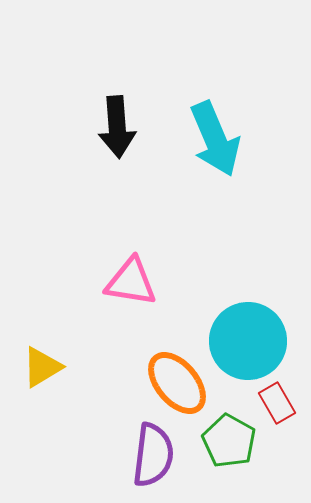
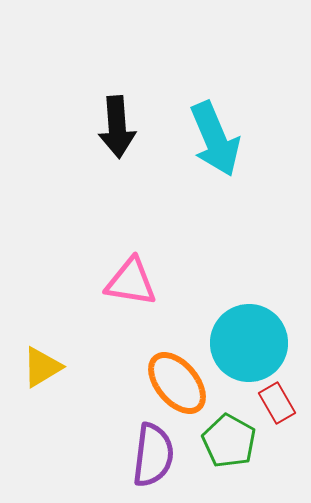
cyan circle: moved 1 px right, 2 px down
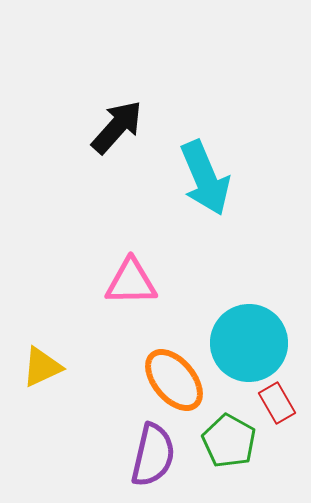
black arrow: rotated 134 degrees counterclockwise
cyan arrow: moved 10 px left, 39 px down
pink triangle: rotated 10 degrees counterclockwise
yellow triangle: rotated 6 degrees clockwise
orange ellipse: moved 3 px left, 3 px up
purple semicircle: rotated 6 degrees clockwise
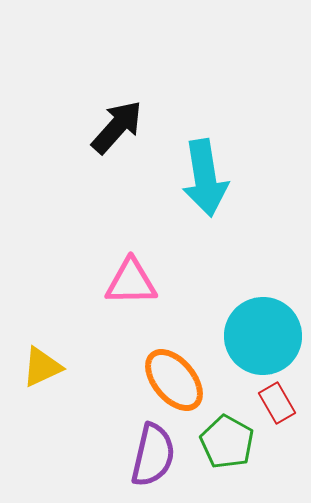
cyan arrow: rotated 14 degrees clockwise
cyan circle: moved 14 px right, 7 px up
green pentagon: moved 2 px left, 1 px down
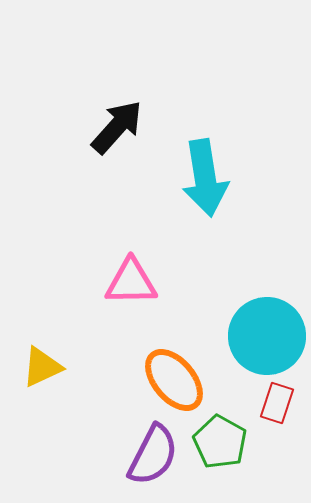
cyan circle: moved 4 px right
red rectangle: rotated 48 degrees clockwise
green pentagon: moved 7 px left
purple semicircle: rotated 14 degrees clockwise
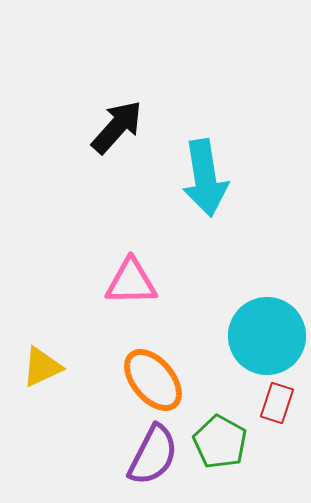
orange ellipse: moved 21 px left
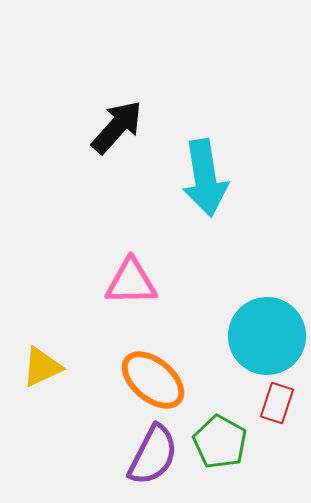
orange ellipse: rotated 10 degrees counterclockwise
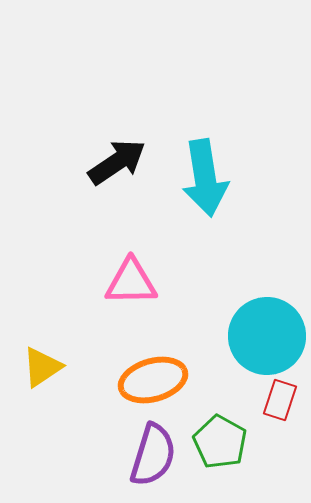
black arrow: moved 35 px down; rotated 14 degrees clockwise
yellow triangle: rotated 9 degrees counterclockwise
orange ellipse: rotated 56 degrees counterclockwise
red rectangle: moved 3 px right, 3 px up
purple semicircle: rotated 10 degrees counterclockwise
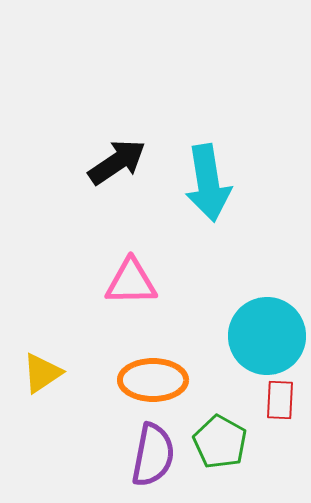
cyan arrow: moved 3 px right, 5 px down
yellow triangle: moved 6 px down
orange ellipse: rotated 16 degrees clockwise
red rectangle: rotated 15 degrees counterclockwise
purple semicircle: rotated 6 degrees counterclockwise
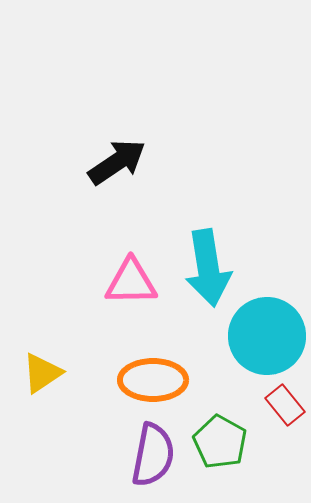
cyan arrow: moved 85 px down
red rectangle: moved 5 px right, 5 px down; rotated 42 degrees counterclockwise
